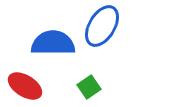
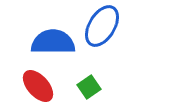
blue semicircle: moved 1 px up
red ellipse: moved 13 px right; rotated 16 degrees clockwise
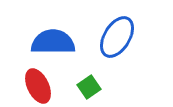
blue ellipse: moved 15 px right, 11 px down
red ellipse: rotated 16 degrees clockwise
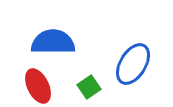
blue ellipse: moved 16 px right, 27 px down
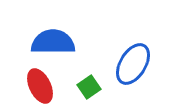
red ellipse: moved 2 px right
